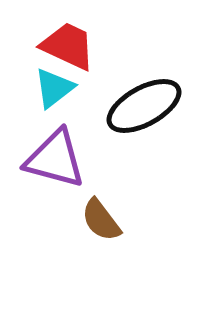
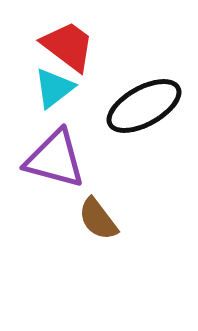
red trapezoid: rotated 12 degrees clockwise
brown semicircle: moved 3 px left, 1 px up
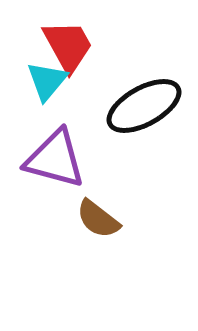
red trapezoid: rotated 24 degrees clockwise
cyan triangle: moved 7 px left, 7 px up; rotated 12 degrees counterclockwise
brown semicircle: rotated 15 degrees counterclockwise
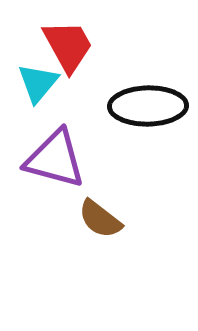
cyan triangle: moved 9 px left, 2 px down
black ellipse: moved 4 px right; rotated 28 degrees clockwise
brown semicircle: moved 2 px right
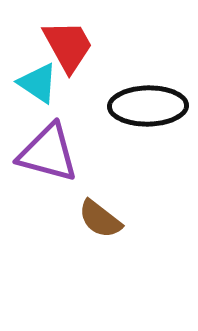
cyan triangle: rotated 36 degrees counterclockwise
purple triangle: moved 7 px left, 6 px up
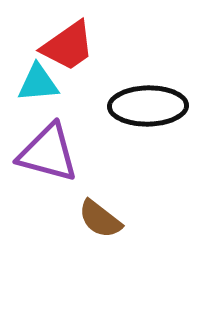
red trapezoid: rotated 84 degrees clockwise
cyan triangle: rotated 39 degrees counterclockwise
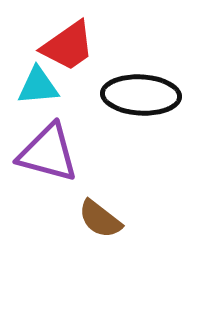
cyan triangle: moved 3 px down
black ellipse: moved 7 px left, 11 px up; rotated 4 degrees clockwise
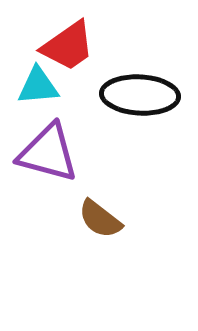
black ellipse: moved 1 px left
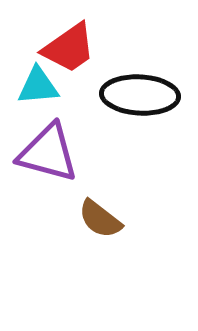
red trapezoid: moved 1 px right, 2 px down
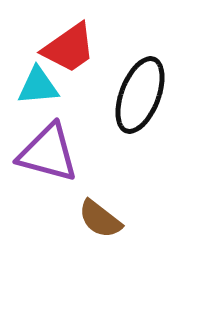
black ellipse: rotated 72 degrees counterclockwise
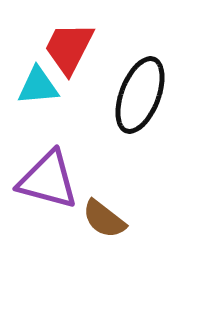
red trapezoid: rotated 152 degrees clockwise
purple triangle: moved 27 px down
brown semicircle: moved 4 px right
